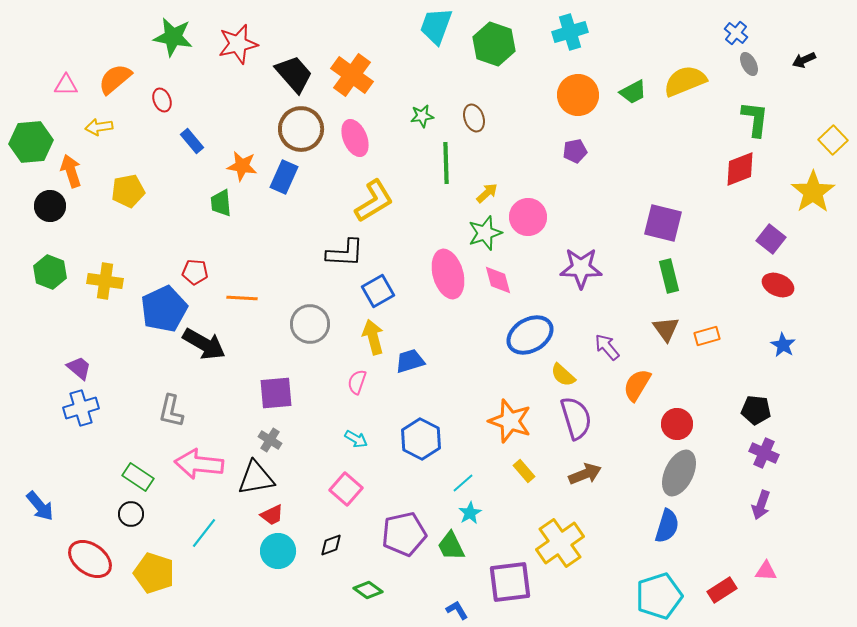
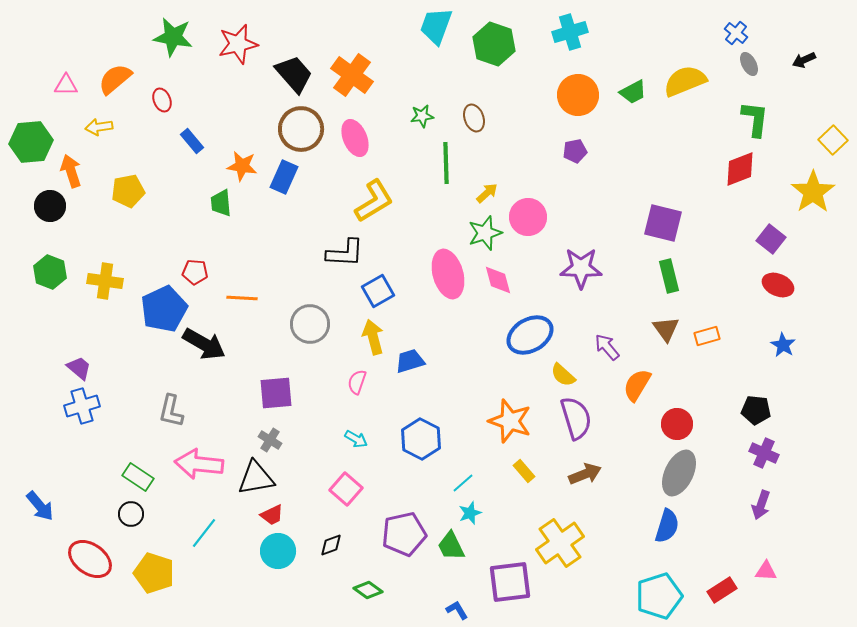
blue cross at (81, 408): moved 1 px right, 2 px up
cyan star at (470, 513): rotated 10 degrees clockwise
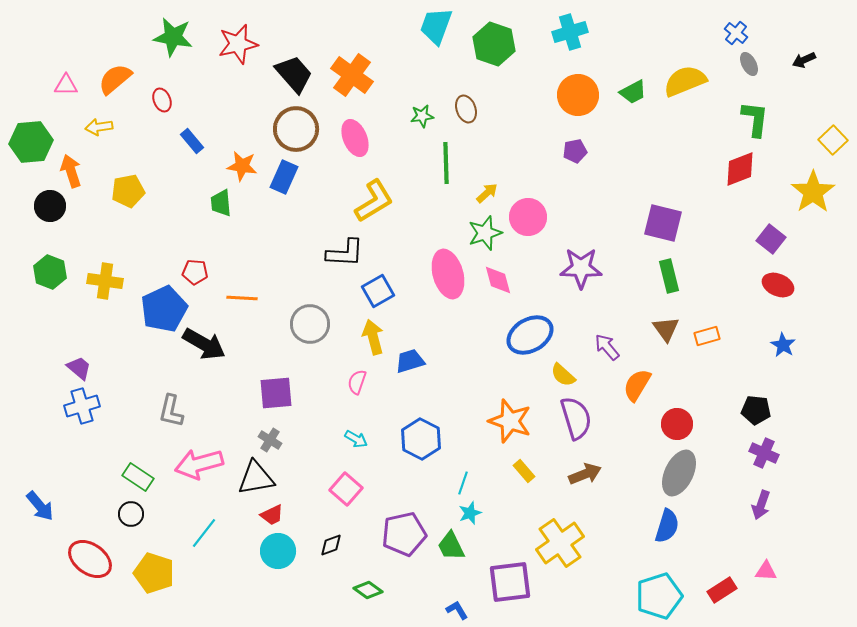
brown ellipse at (474, 118): moved 8 px left, 9 px up
brown circle at (301, 129): moved 5 px left
pink arrow at (199, 464): rotated 21 degrees counterclockwise
cyan line at (463, 483): rotated 30 degrees counterclockwise
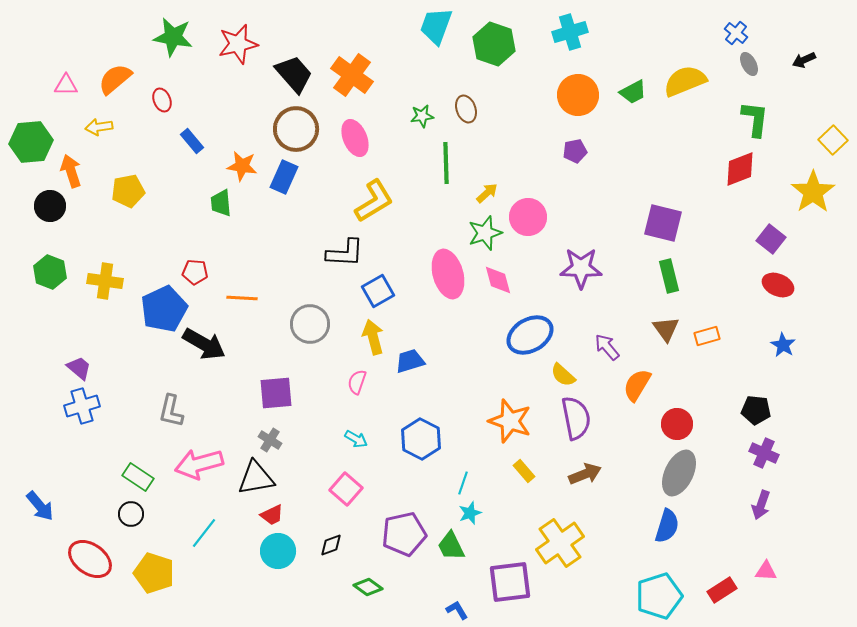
purple semicircle at (576, 418): rotated 6 degrees clockwise
green diamond at (368, 590): moved 3 px up
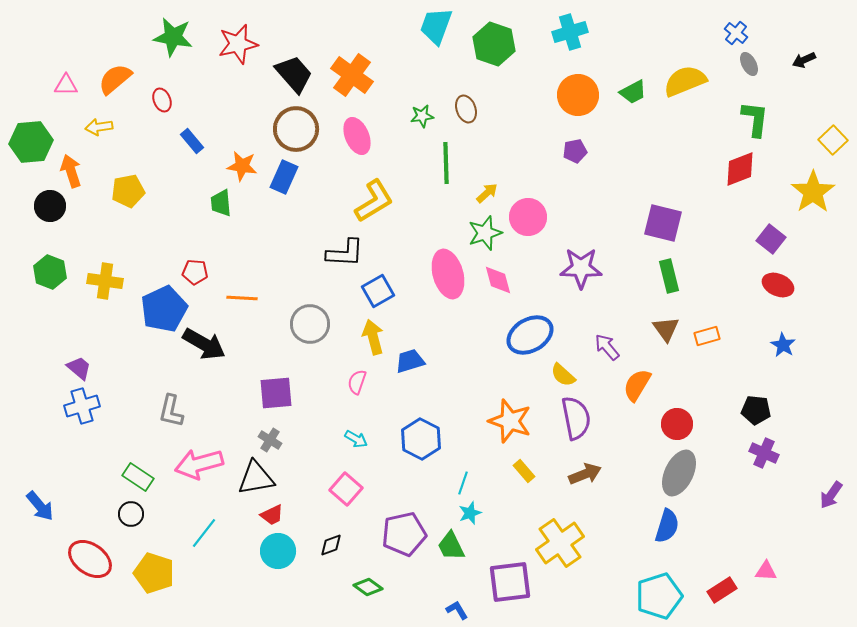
pink ellipse at (355, 138): moved 2 px right, 2 px up
purple arrow at (761, 505): moved 70 px right, 10 px up; rotated 16 degrees clockwise
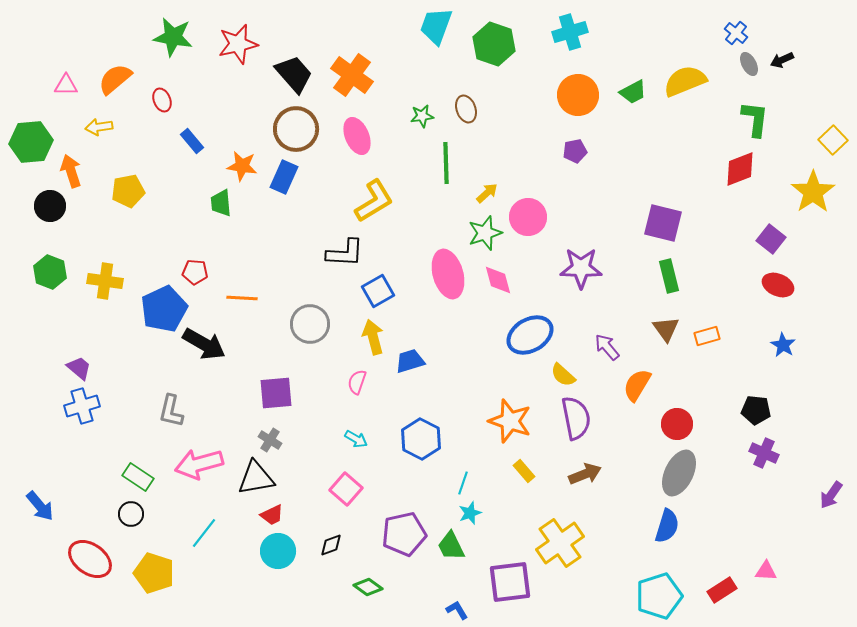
black arrow at (804, 60): moved 22 px left
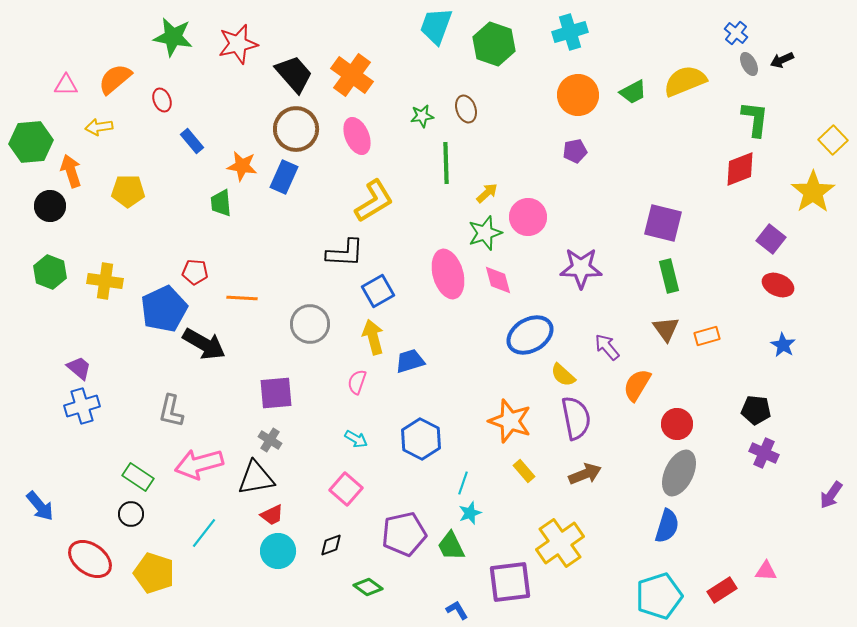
yellow pentagon at (128, 191): rotated 12 degrees clockwise
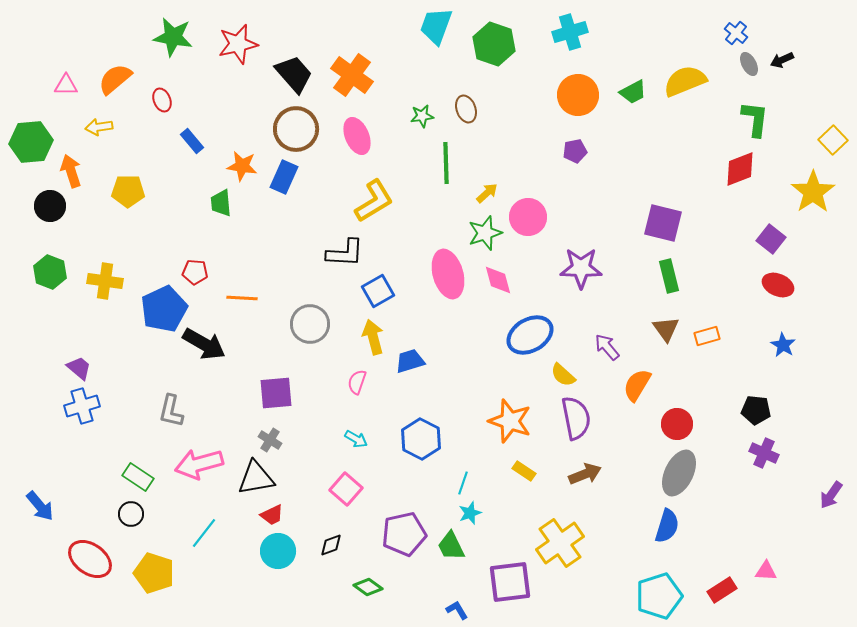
yellow rectangle at (524, 471): rotated 15 degrees counterclockwise
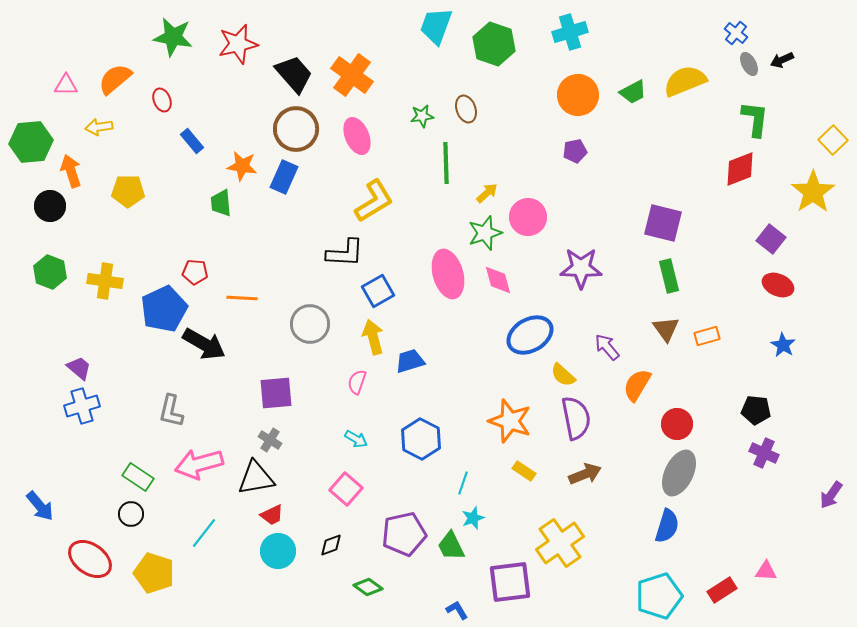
cyan star at (470, 513): moved 3 px right, 5 px down
